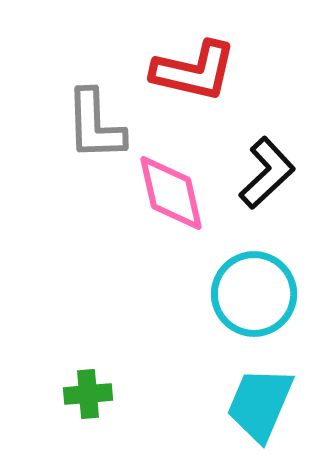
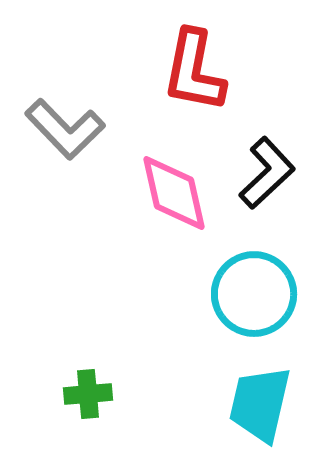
red L-shape: rotated 88 degrees clockwise
gray L-shape: moved 30 px left, 4 px down; rotated 42 degrees counterclockwise
pink diamond: moved 3 px right
cyan trapezoid: rotated 10 degrees counterclockwise
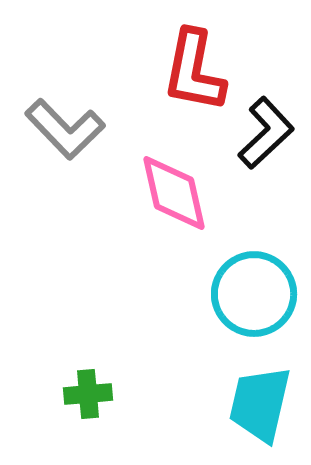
black L-shape: moved 1 px left, 40 px up
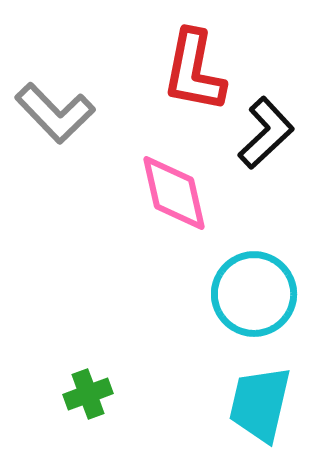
gray L-shape: moved 10 px left, 16 px up
green cross: rotated 15 degrees counterclockwise
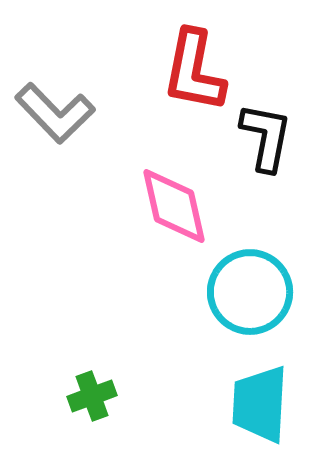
black L-shape: moved 4 px down; rotated 36 degrees counterclockwise
pink diamond: moved 13 px down
cyan circle: moved 4 px left, 2 px up
green cross: moved 4 px right, 2 px down
cyan trapezoid: rotated 10 degrees counterclockwise
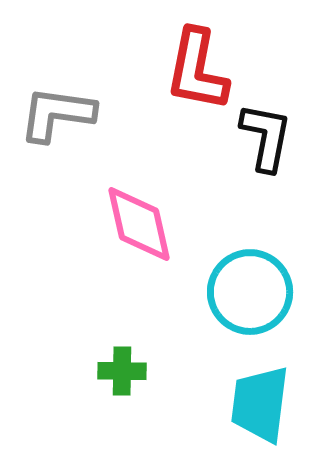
red L-shape: moved 3 px right, 1 px up
gray L-shape: moved 2 px right, 1 px down; rotated 142 degrees clockwise
pink diamond: moved 35 px left, 18 px down
green cross: moved 30 px right, 25 px up; rotated 21 degrees clockwise
cyan trapezoid: rotated 4 degrees clockwise
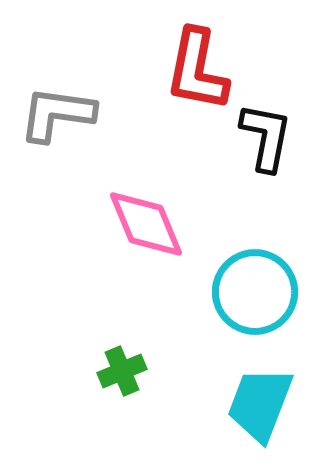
pink diamond: moved 7 px right; rotated 10 degrees counterclockwise
cyan circle: moved 5 px right
green cross: rotated 24 degrees counterclockwise
cyan trapezoid: rotated 14 degrees clockwise
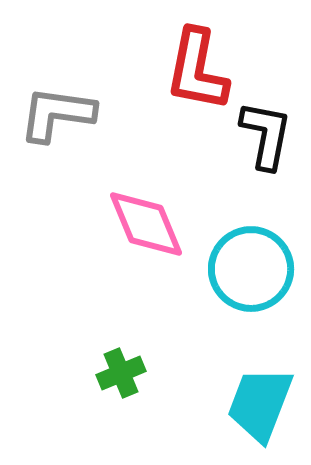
black L-shape: moved 2 px up
cyan circle: moved 4 px left, 23 px up
green cross: moved 1 px left, 2 px down
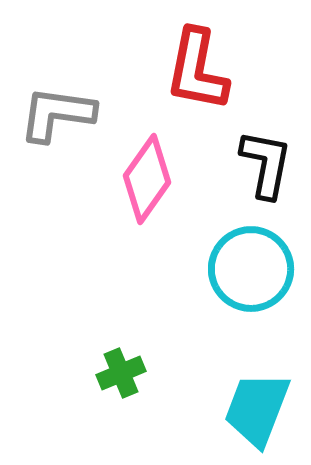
black L-shape: moved 29 px down
pink diamond: moved 1 px right, 45 px up; rotated 58 degrees clockwise
cyan trapezoid: moved 3 px left, 5 px down
